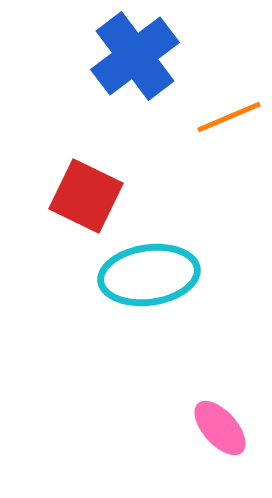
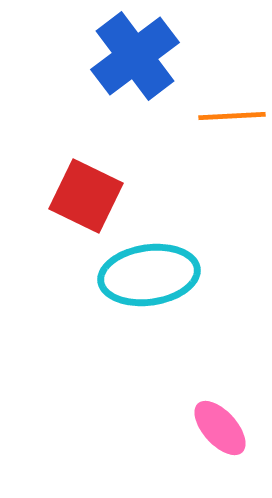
orange line: moved 3 px right, 1 px up; rotated 20 degrees clockwise
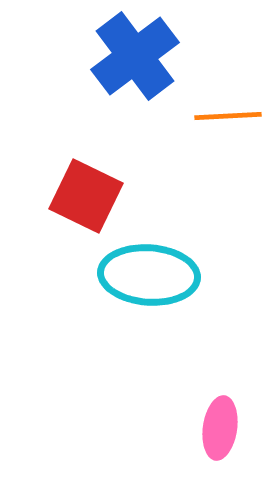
orange line: moved 4 px left
cyan ellipse: rotated 12 degrees clockwise
pink ellipse: rotated 50 degrees clockwise
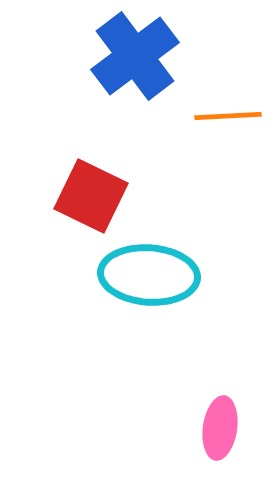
red square: moved 5 px right
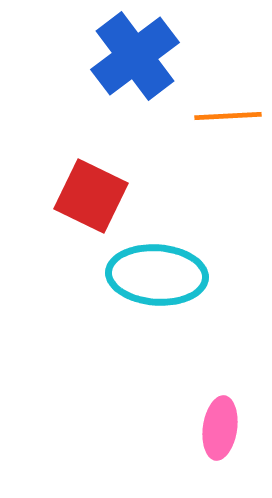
cyan ellipse: moved 8 px right
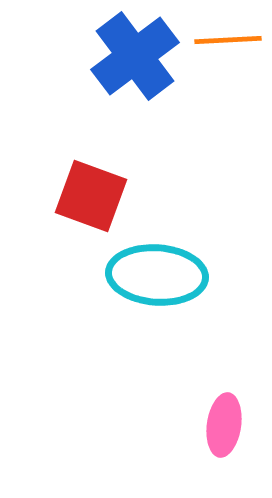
orange line: moved 76 px up
red square: rotated 6 degrees counterclockwise
pink ellipse: moved 4 px right, 3 px up
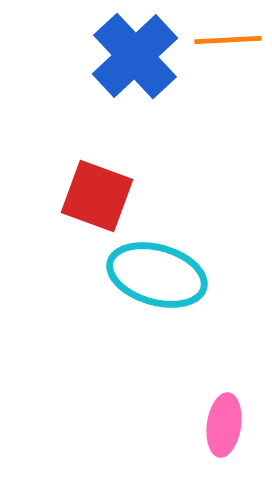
blue cross: rotated 6 degrees counterclockwise
red square: moved 6 px right
cyan ellipse: rotated 12 degrees clockwise
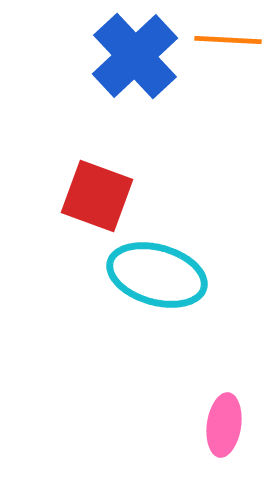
orange line: rotated 6 degrees clockwise
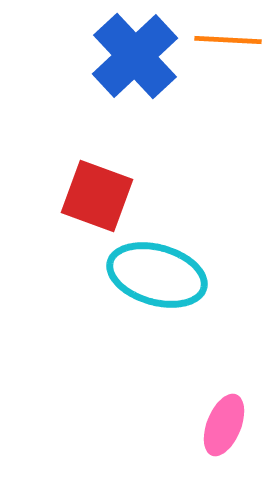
pink ellipse: rotated 14 degrees clockwise
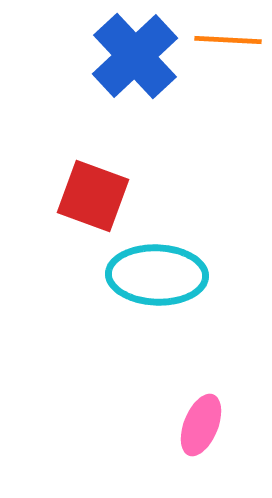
red square: moved 4 px left
cyan ellipse: rotated 14 degrees counterclockwise
pink ellipse: moved 23 px left
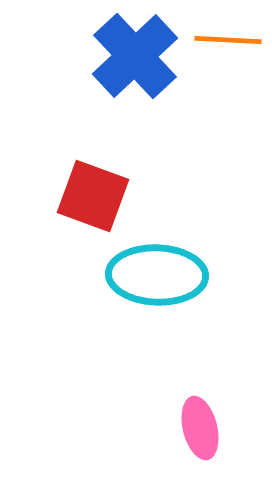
pink ellipse: moved 1 px left, 3 px down; rotated 36 degrees counterclockwise
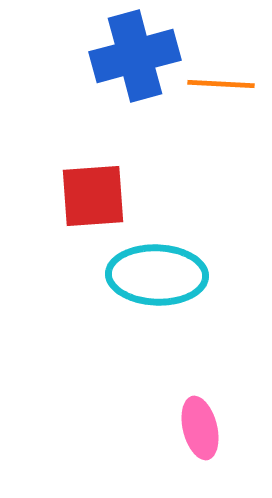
orange line: moved 7 px left, 44 px down
blue cross: rotated 28 degrees clockwise
red square: rotated 24 degrees counterclockwise
